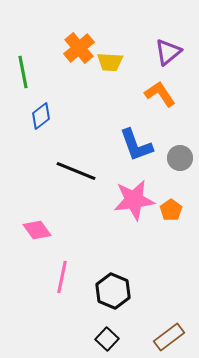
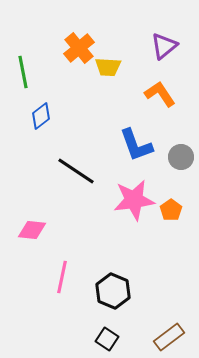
purple triangle: moved 4 px left, 6 px up
yellow trapezoid: moved 2 px left, 5 px down
gray circle: moved 1 px right, 1 px up
black line: rotated 12 degrees clockwise
pink diamond: moved 5 px left; rotated 48 degrees counterclockwise
black square: rotated 10 degrees counterclockwise
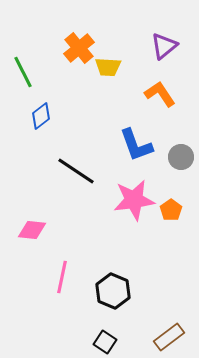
green line: rotated 16 degrees counterclockwise
black square: moved 2 px left, 3 px down
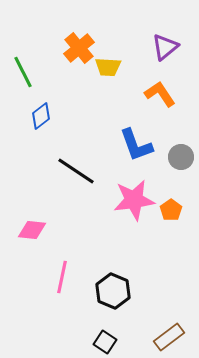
purple triangle: moved 1 px right, 1 px down
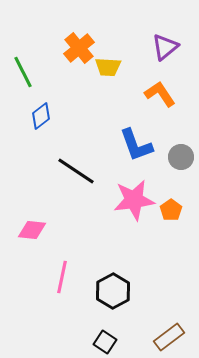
black hexagon: rotated 8 degrees clockwise
